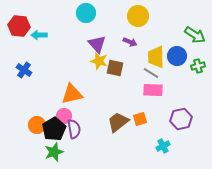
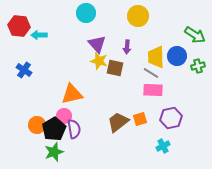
purple arrow: moved 3 px left, 5 px down; rotated 72 degrees clockwise
purple hexagon: moved 10 px left, 1 px up
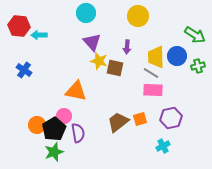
purple triangle: moved 5 px left, 2 px up
orange triangle: moved 4 px right, 3 px up; rotated 25 degrees clockwise
purple semicircle: moved 4 px right, 4 px down
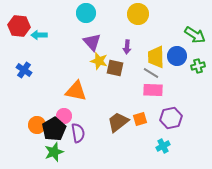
yellow circle: moved 2 px up
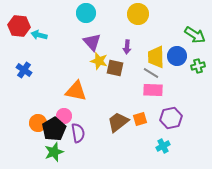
cyan arrow: rotated 14 degrees clockwise
orange circle: moved 1 px right, 2 px up
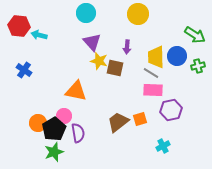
purple hexagon: moved 8 px up
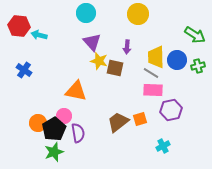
blue circle: moved 4 px down
